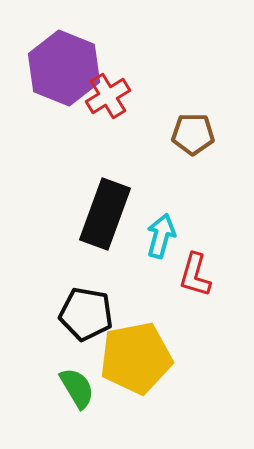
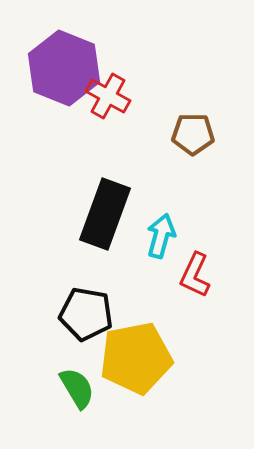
red cross: rotated 30 degrees counterclockwise
red L-shape: rotated 9 degrees clockwise
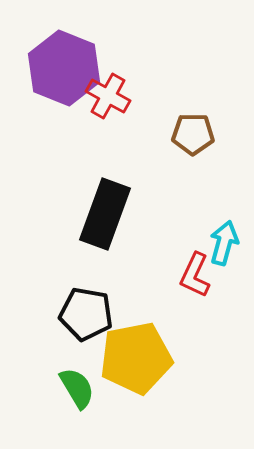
cyan arrow: moved 63 px right, 7 px down
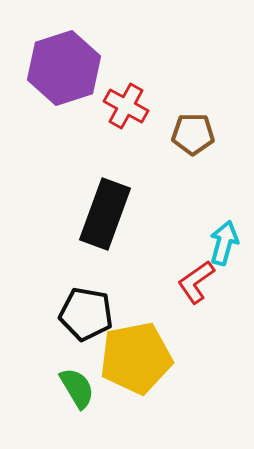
purple hexagon: rotated 20 degrees clockwise
red cross: moved 18 px right, 10 px down
red L-shape: moved 1 px right, 7 px down; rotated 30 degrees clockwise
